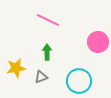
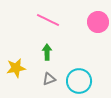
pink circle: moved 20 px up
gray triangle: moved 8 px right, 2 px down
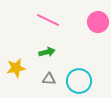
green arrow: rotated 77 degrees clockwise
gray triangle: rotated 24 degrees clockwise
